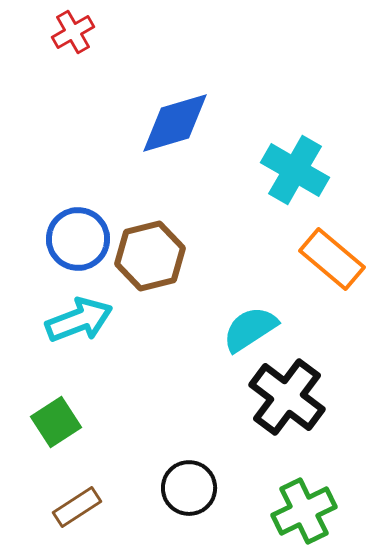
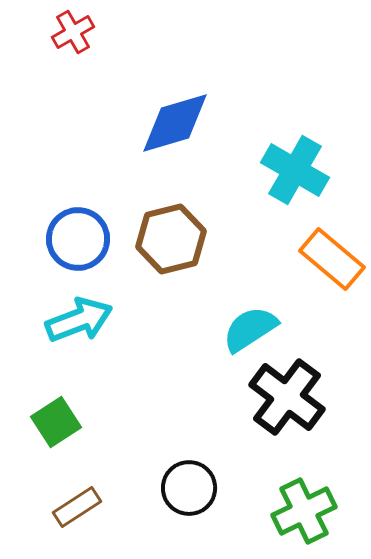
brown hexagon: moved 21 px right, 17 px up
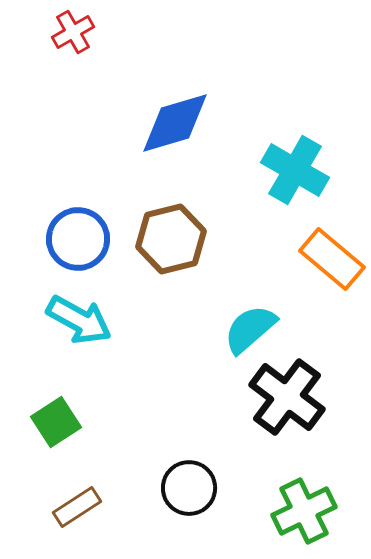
cyan arrow: rotated 50 degrees clockwise
cyan semicircle: rotated 8 degrees counterclockwise
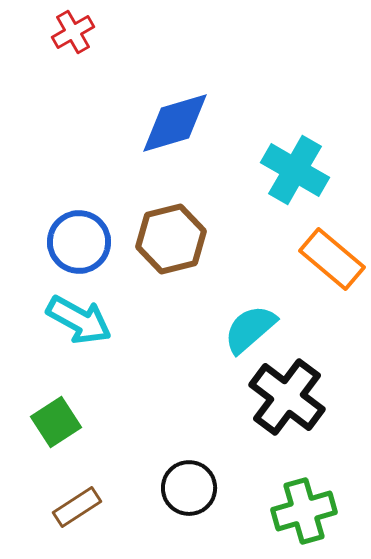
blue circle: moved 1 px right, 3 px down
green cross: rotated 10 degrees clockwise
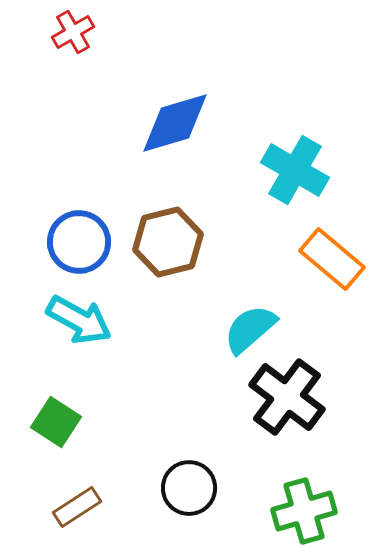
brown hexagon: moved 3 px left, 3 px down
green square: rotated 24 degrees counterclockwise
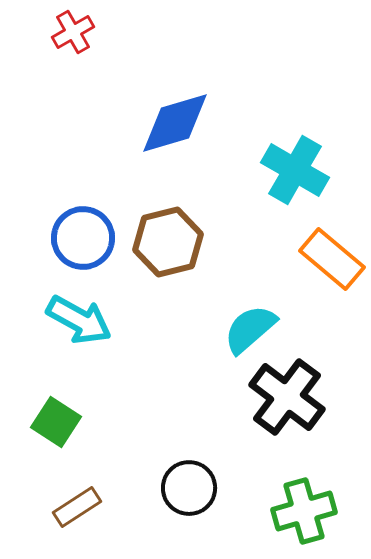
blue circle: moved 4 px right, 4 px up
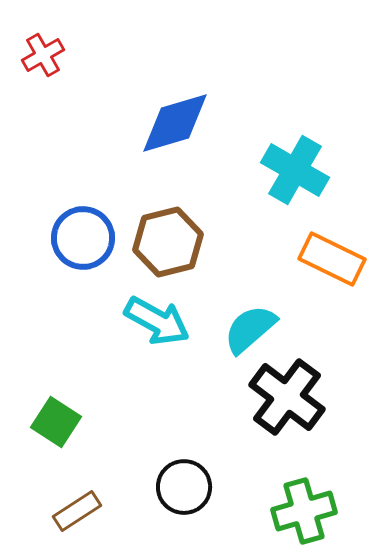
red cross: moved 30 px left, 23 px down
orange rectangle: rotated 14 degrees counterclockwise
cyan arrow: moved 78 px right, 1 px down
black circle: moved 5 px left, 1 px up
brown rectangle: moved 4 px down
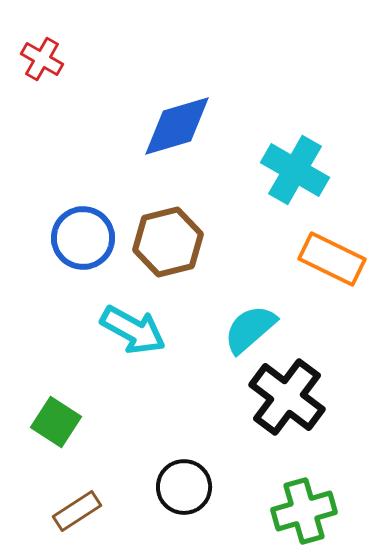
red cross: moved 1 px left, 4 px down; rotated 30 degrees counterclockwise
blue diamond: moved 2 px right, 3 px down
cyan arrow: moved 24 px left, 9 px down
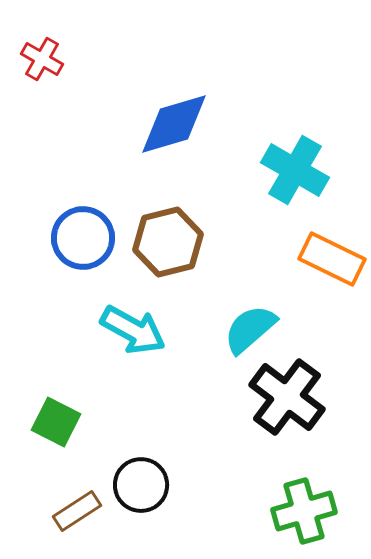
blue diamond: moved 3 px left, 2 px up
green square: rotated 6 degrees counterclockwise
black circle: moved 43 px left, 2 px up
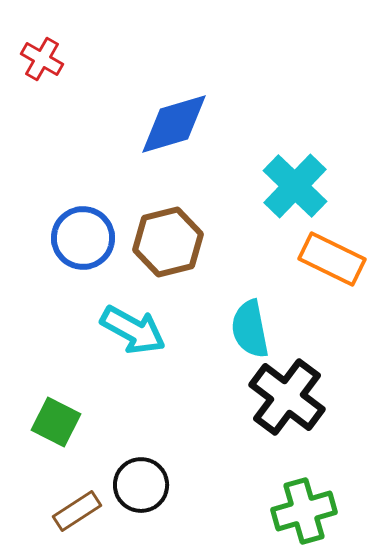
cyan cross: moved 16 px down; rotated 14 degrees clockwise
cyan semicircle: rotated 60 degrees counterclockwise
